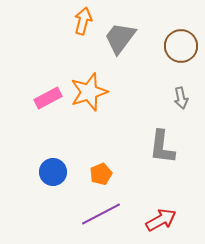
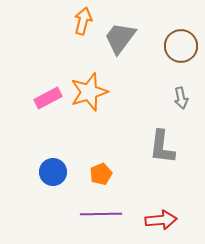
purple line: rotated 27 degrees clockwise
red arrow: rotated 24 degrees clockwise
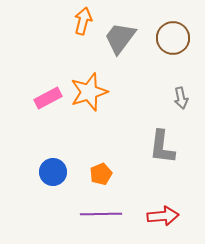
brown circle: moved 8 px left, 8 px up
red arrow: moved 2 px right, 4 px up
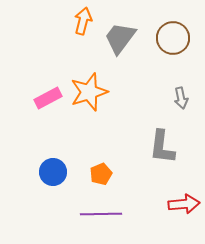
red arrow: moved 21 px right, 12 px up
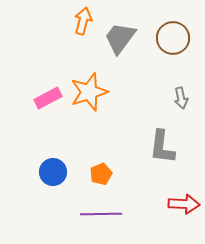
red arrow: rotated 8 degrees clockwise
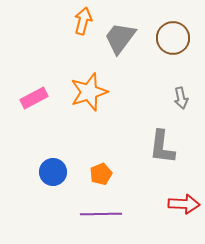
pink rectangle: moved 14 px left
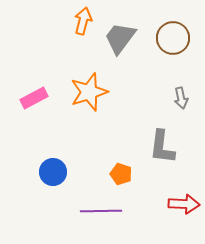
orange pentagon: moved 20 px right; rotated 30 degrees counterclockwise
purple line: moved 3 px up
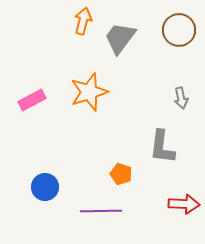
brown circle: moved 6 px right, 8 px up
pink rectangle: moved 2 px left, 2 px down
blue circle: moved 8 px left, 15 px down
